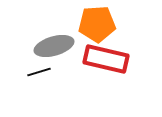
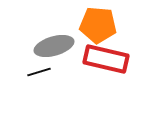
orange pentagon: moved 1 px right, 1 px down; rotated 9 degrees clockwise
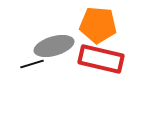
red rectangle: moved 5 px left
black line: moved 7 px left, 8 px up
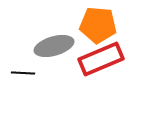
red rectangle: rotated 36 degrees counterclockwise
black line: moved 9 px left, 9 px down; rotated 20 degrees clockwise
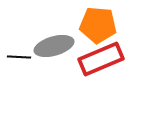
black line: moved 4 px left, 16 px up
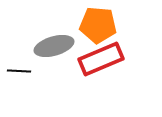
black line: moved 14 px down
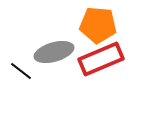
gray ellipse: moved 6 px down
black line: moved 2 px right; rotated 35 degrees clockwise
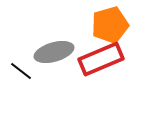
orange pentagon: moved 12 px right; rotated 21 degrees counterclockwise
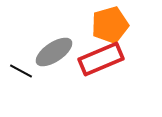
gray ellipse: rotated 18 degrees counterclockwise
black line: rotated 10 degrees counterclockwise
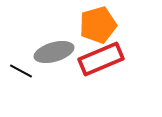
orange pentagon: moved 12 px left
gray ellipse: rotated 18 degrees clockwise
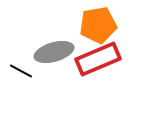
orange pentagon: rotated 6 degrees clockwise
red rectangle: moved 3 px left
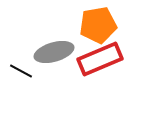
red rectangle: moved 2 px right
